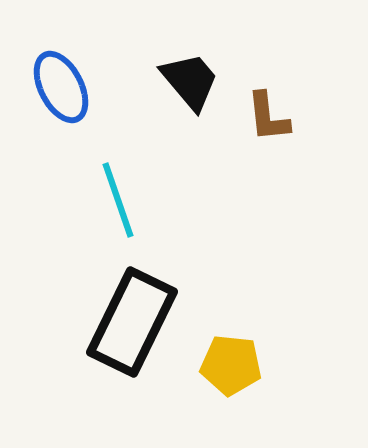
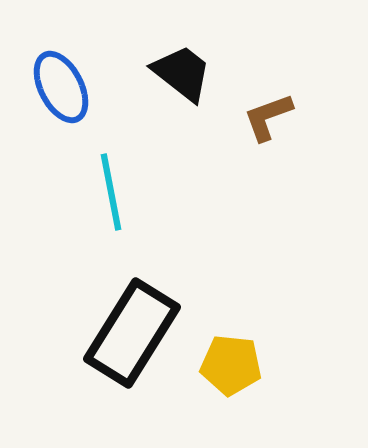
black trapezoid: moved 8 px left, 8 px up; rotated 12 degrees counterclockwise
brown L-shape: rotated 76 degrees clockwise
cyan line: moved 7 px left, 8 px up; rotated 8 degrees clockwise
black rectangle: moved 11 px down; rotated 6 degrees clockwise
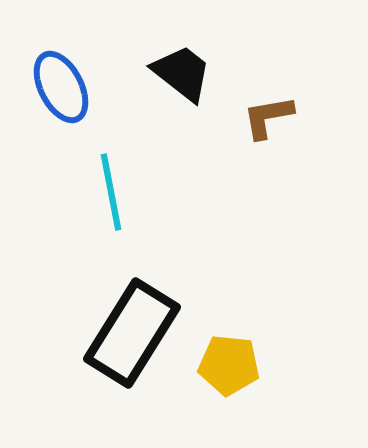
brown L-shape: rotated 10 degrees clockwise
yellow pentagon: moved 2 px left
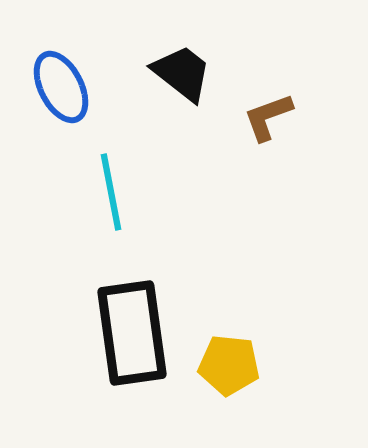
brown L-shape: rotated 10 degrees counterclockwise
black rectangle: rotated 40 degrees counterclockwise
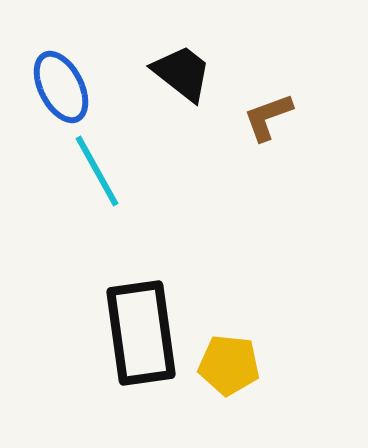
cyan line: moved 14 px left, 21 px up; rotated 18 degrees counterclockwise
black rectangle: moved 9 px right
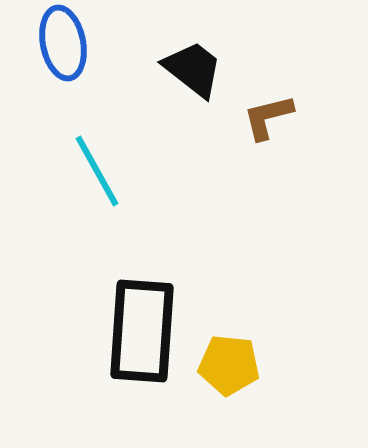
black trapezoid: moved 11 px right, 4 px up
blue ellipse: moved 2 px right, 44 px up; rotated 16 degrees clockwise
brown L-shape: rotated 6 degrees clockwise
black rectangle: moved 1 px right, 2 px up; rotated 12 degrees clockwise
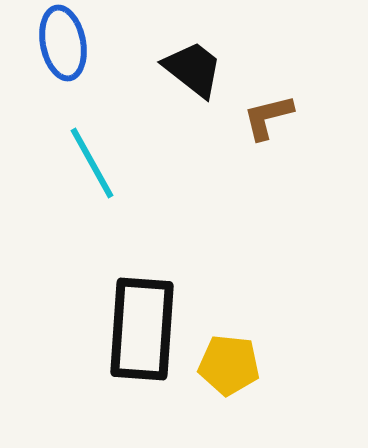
cyan line: moved 5 px left, 8 px up
black rectangle: moved 2 px up
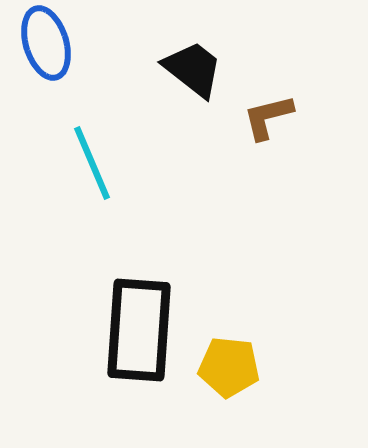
blue ellipse: moved 17 px left; rotated 6 degrees counterclockwise
cyan line: rotated 6 degrees clockwise
black rectangle: moved 3 px left, 1 px down
yellow pentagon: moved 2 px down
